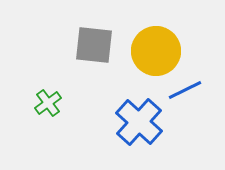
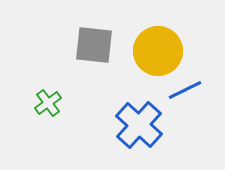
yellow circle: moved 2 px right
blue cross: moved 3 px down
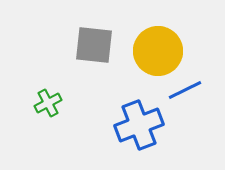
green cross: rotated 8 degrees clockwise
blue cross: rotated 27 degrees clockwise
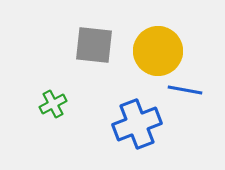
blue line: rotated 36 degrees clockwise
green cross: moved 5 px right, 1 px down
blue cross: moved 2 px left, 1 px up
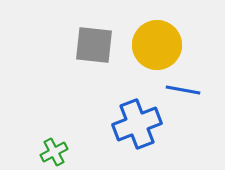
yellow circle: moved 1 px left, 6 px up
blue line: moved 2 px left
green cross: moved 1 px right, 48 px down
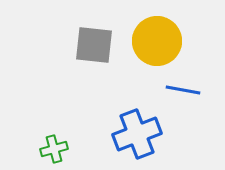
yellow circle: moved 4 px up
blue cross: moved 10 px down
green cross: moved 3 px up; rotated 12 degrees clockwise
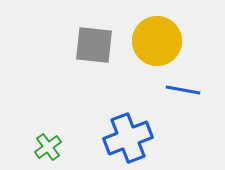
blue cross: moved 9 px left, 4 px down
green cross: moved 6 px left, 2 px up; rotated 20 degrees counterclockwise
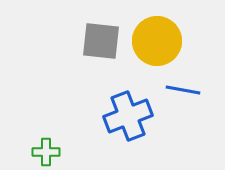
gray square: moved 7 px right, 4 px up
blue cross: moved 22 px up
green cross: moved 2 px left, 5 px down; rotated 36 degrees clockwise
